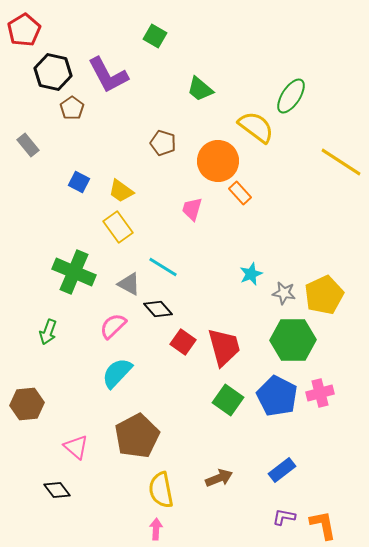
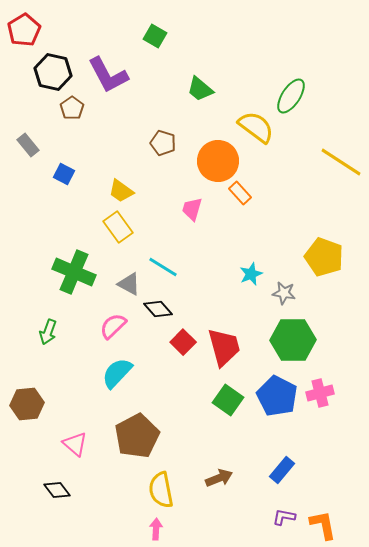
blue square at (79, 182): moved 15 px left, 8 px up
yellow pentagon at (324, 295): moved 38 px up; rotated 27 degrees counterclockwise
red square at (183, 342): rotated 10 degrees clockwise
pink triangle at (76, 447): moved 1 px left, 3 px up
blue rectangle at (282, 470): rotated 12 degrees counterclockwise
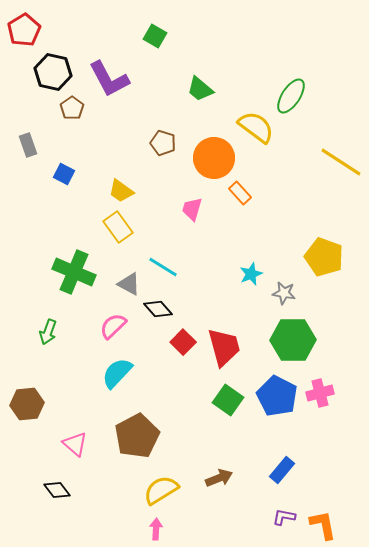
purple L-shape at (108, 75): moved 1 px right, 4 px down
gray rectangle at (28, 145): rotated 20 degrees clockwise
orange circle at (218, 161): moved 4 px left, 3 px up
yellow semicircle at (161, 490): rotated 69 degrees clockwise
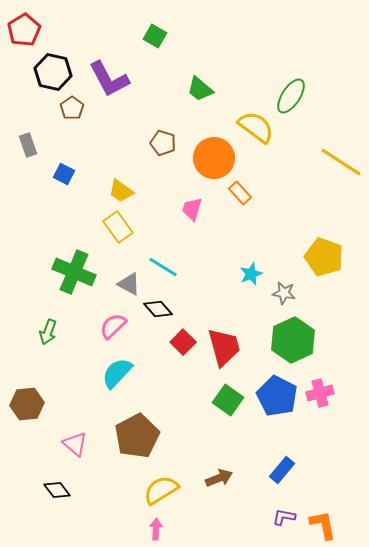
green hexagon at (293, 340): rotated 24 degrees counterclockwise
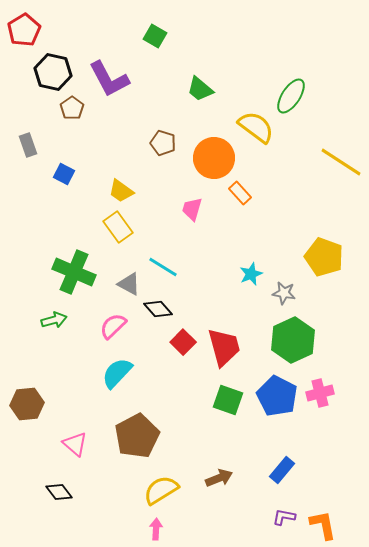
green arrow at (48, 332): moved 6 px right, 12 px up; rotated 125 degrees counterclockwise
green square at (228, 400): rotated 16 degrees counterclockwise
black diamond at (57, 490): moved 2 px right, 2 px down
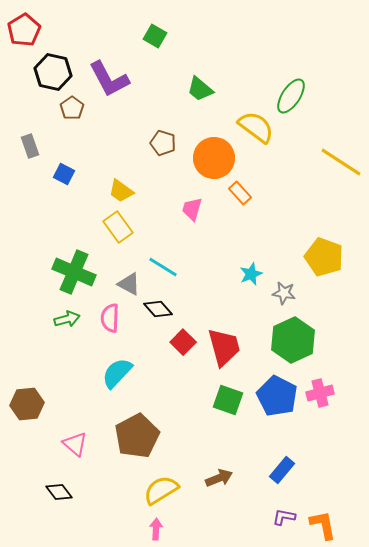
gray rectangle at (28, 145): moved 2 px right, 1 px down
green arrow at (54, 320): moved 13 px right, 1 px up
pink semicircle at (113, 326): moved 3 px left, 8 px up; rotated 44 degrees counterclockwise
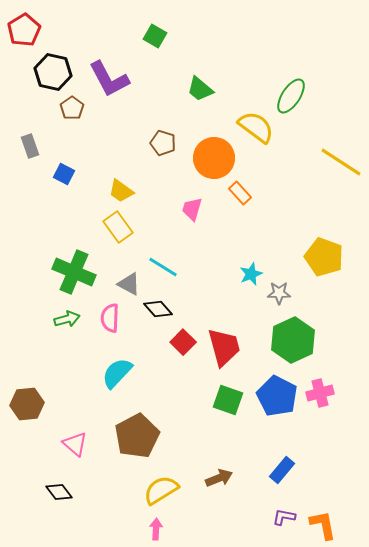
gray star at (284, 293): moved 5 px left; rotated 10 degrees counterclockwise
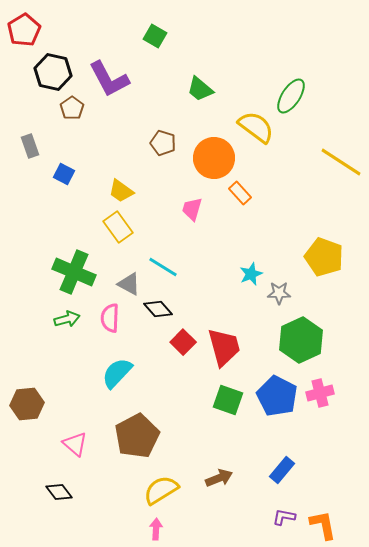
green hexagon at (293, 340): moved 8 px right
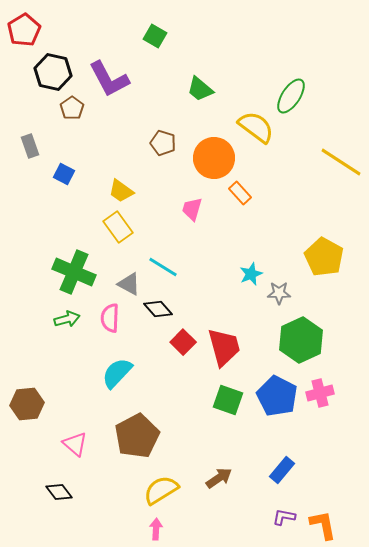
yellow pentagon at (324, 257): rotated 9 degrees clockwise
brown arrow at (219, 478): rotated 12 degrees counterclockwise
